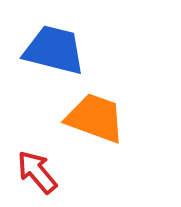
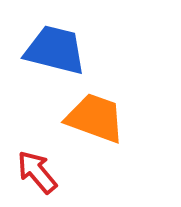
blue trapezoid: moved 1 px right
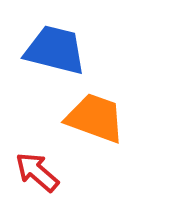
red arrow: rotated 9 degrees counterclockwise
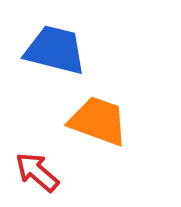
orange trapezoid: moved 3 px right, 3 px down
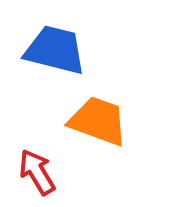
red arrow: rotated 18 degrees clockwise
